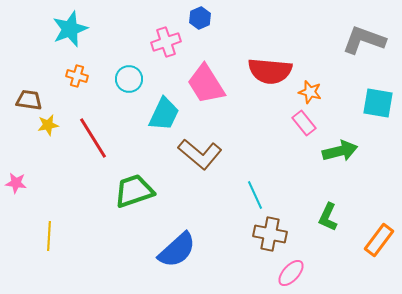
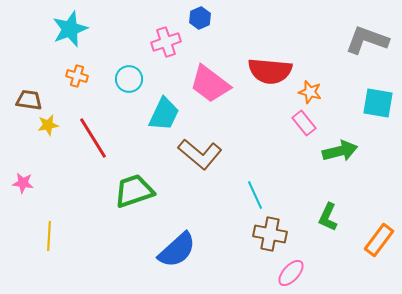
gray L-shape: moved 3 px right
pink trapezoid: moved 4 px right; rotated 21 degrees counterclockwise
pink star: moved 7 px right
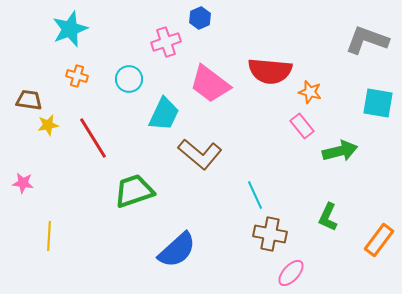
pink rectangle: moved 2 px left, 3 px down
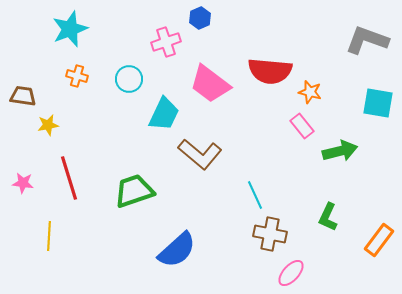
brown trapezoid: moved 6 px left, 4 px up
red line: moved 24 px left, 40 px down; rotated 15 degrees clockwise
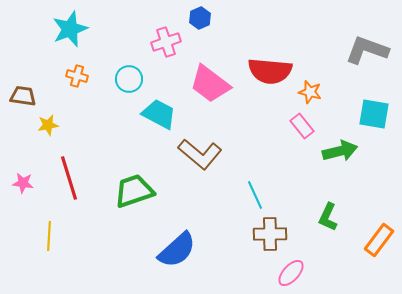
gray L-shape: moved 10 px down
cyan square: moved 4 px left, 11 px down
cyan trapezoid: moved 5 px left; rotated 87 degrees counterclockwise
brown cross: rotated 12 degrees counterclockwise
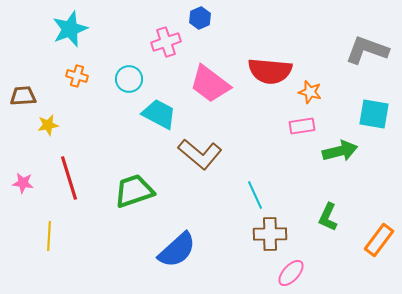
brown trapezoid: rotated 12 degrees counterclockwise
pink rectangle: rotated 60 degrees counterclockwise
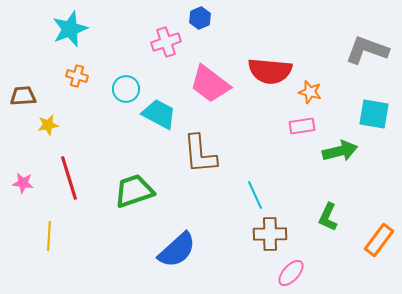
cyan circle: moved 3 px left, 10 px down
brown L-shape: rotated 45 degrees clockwise
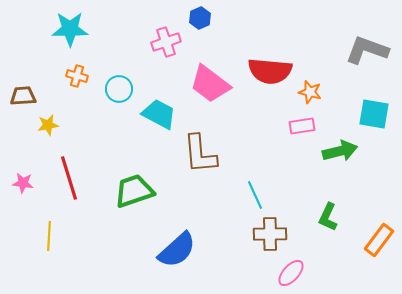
cyan star: rotated 21 degrees clockwise
cyan circle: moved 7 px left
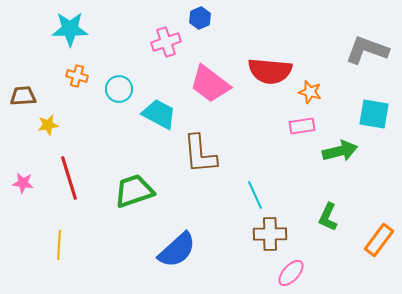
yellow line: moved 10 px right, 9 px down
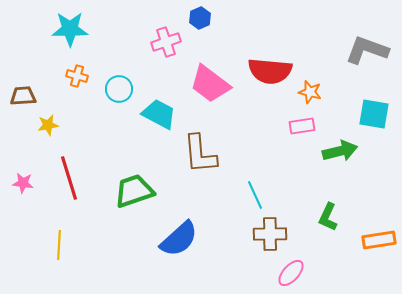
orange rectangle: rotated 44 degrees clockwise
blue semicircle: moved 2 px right, 11 px up
